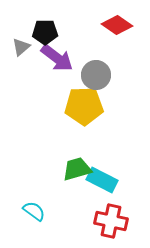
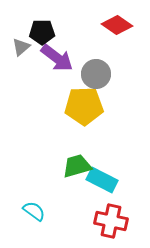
black pentagon: moved 3 px left
gray circle: moved 1 px up
green trapezoid: moved 3 px up
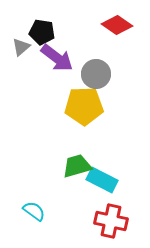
black pentagon: rotated 10 degrees clockwise
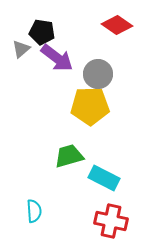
gray triangle: moved 2 px down
gray circle: moved 2 px right
yellow pentagon: moved 6 px right
green trapezoid: moved 8 px left, 10 px up
cyan rectangle: moved 2 px right, 2 px up
cyan semicircle: rotated 50 degrees clockwise
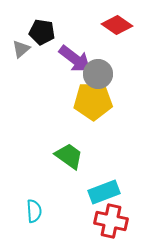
purple arrow: moved 18 px right, 1 px down
yellow pentagon: moved 3 px right, 5 px up
green trapezoid: rotated 52 degrees clockwise
cyan rectangle: moved 14 px down; rotated 48 degrees counterclockwise
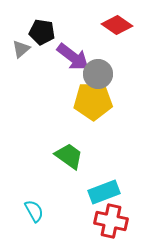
purple arrow: moved 2 px left, 2 px up
cyan semicircle: rotated 25 degrees counterclockwise
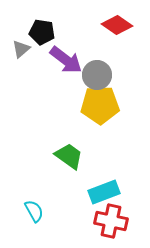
purple arrow: moved 7 px left, 3 px down
gray circle: moved 1 px left, 1 px down
yellow pentagon: moved 7 px right, 4 px down
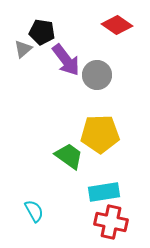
gray triangle: moved 2 px right
purple arrow: rotated 16 degrees clockwise
yellow pentagon: moved 29 px down
cyan rectangle: rotated 12 degrees clockwise
red cross: moved 1 px down
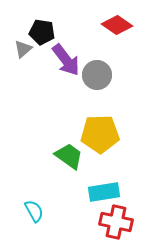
red cross: moved 5 px right
